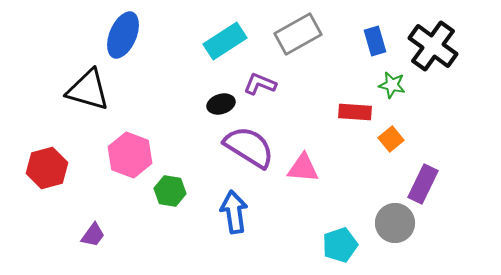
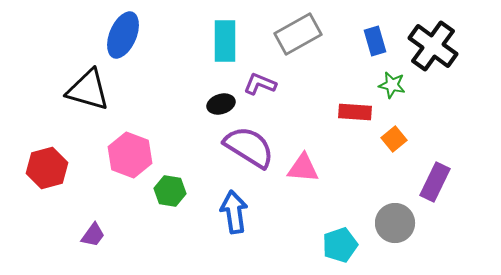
cyan rectangle: rotated 57 degrees counterclockwise
orange square: moved 3 px right
purple rectangle: moved 12 px right, 2 px up
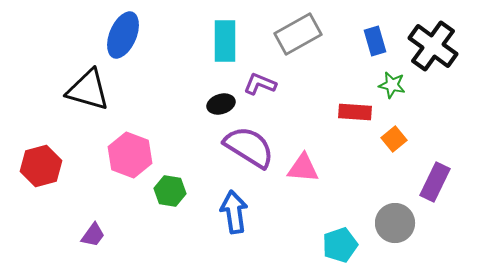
red hexagon: moved 6 px left, 2 px up
